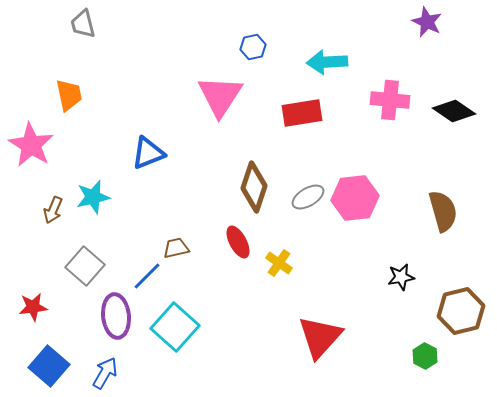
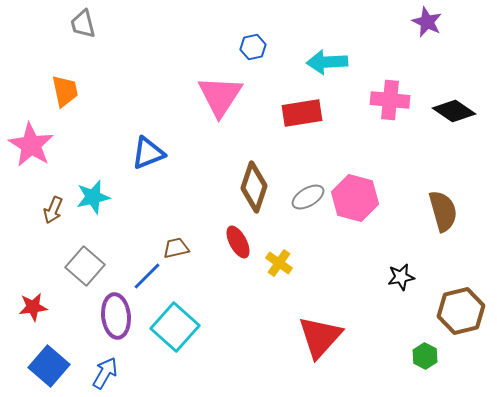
orange trapezoid: moved 4 px left, 4 px up
pink hexagon: rotated 21 degrees clockwise
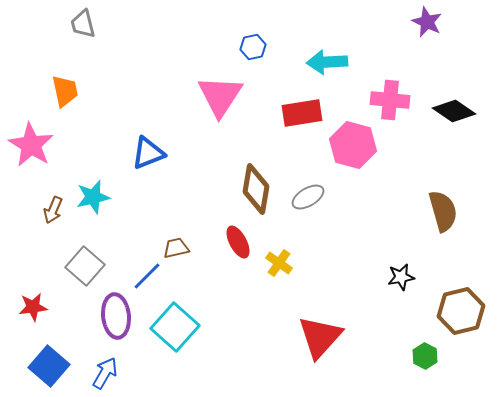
brown diamond: moved 2 px right, 2 px down; rotated 9 degrees counterclockwise
pink hexagon: moved 2 px left, 53 px up
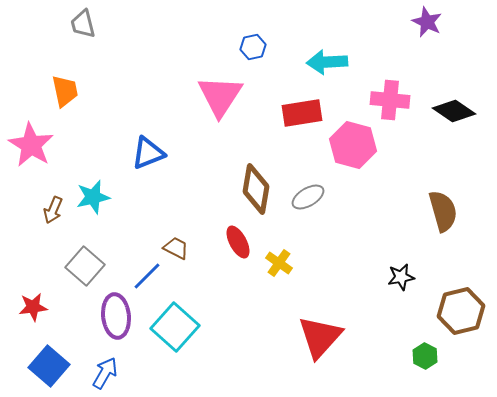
brown trapezoid: rotated 40 degrees clockwise
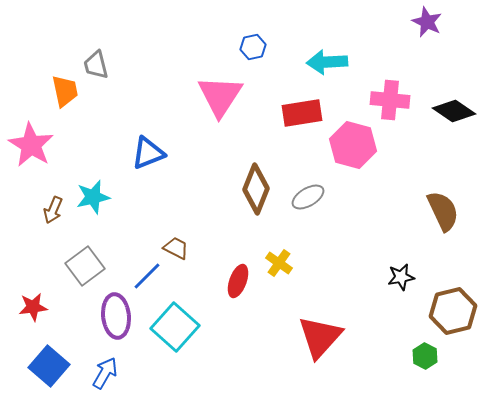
gray trapezoid: moved 13 px right, 41 px down
brown diamond: rotated 12 degrees clockwise
brown semicircle: rotated 9 degrees counterclockwise
red ellipse: moved 39 px down; rotated 48 degrees clockwise
gray square: rotated 12 degrees clockwise
brown hexagon: moved 8 px left
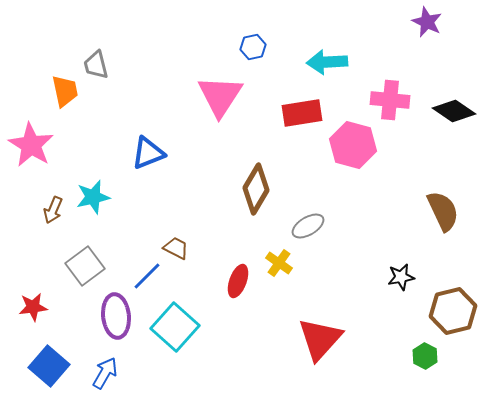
brown diamond: rotated 9 degrees clockwise
gray ellipse: moved 29 px down
red triangle: moved 2 px down
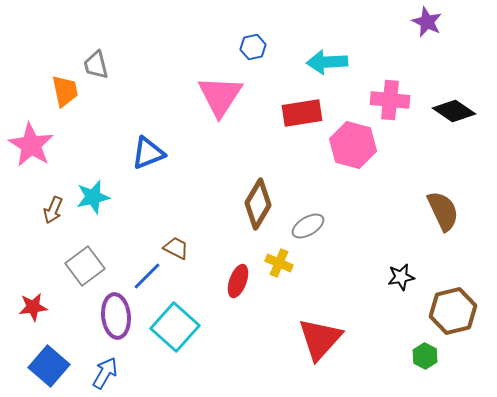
brown diamond: moved 2 px right, 15 px down
yellow cross: rotated 12 degrees counterclockwise
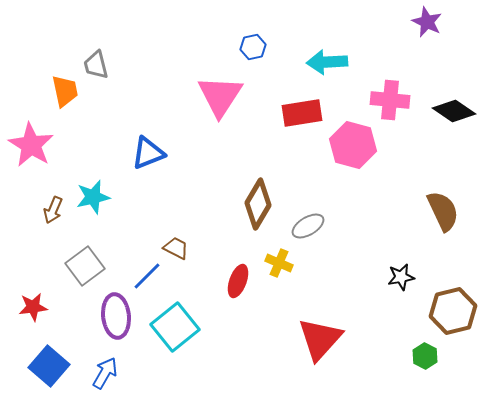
cyan square: rotated 9 degrees clockwise
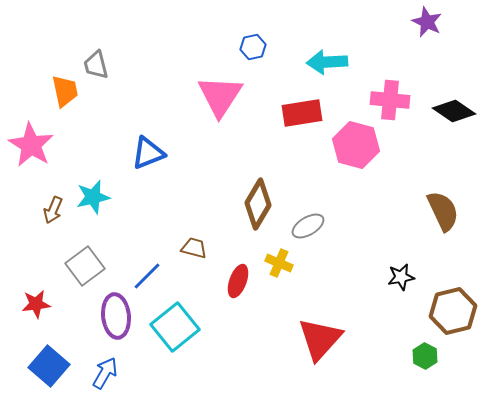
pink hexagon: moved 3 px right
brown trapezoid: moved 18 px right; rotated 12 degrees counterclockwise
red star: moved 3 px right, 3 px up
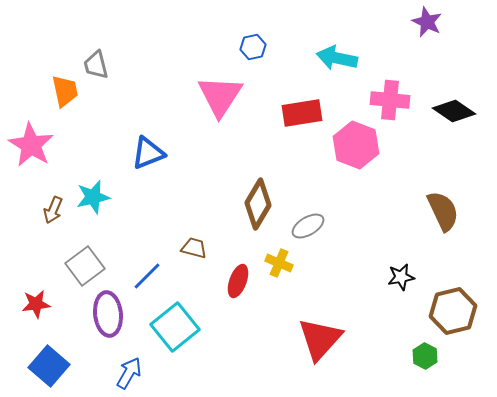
cyan arrow: moved 10 px right, 4 px up; rotated 15 degrees clockwise
pink hexagon: rotated 6 degrees clockwise
purple ellipse: moved 8 px left, 2 px up
blue arrow: moved 24 px right
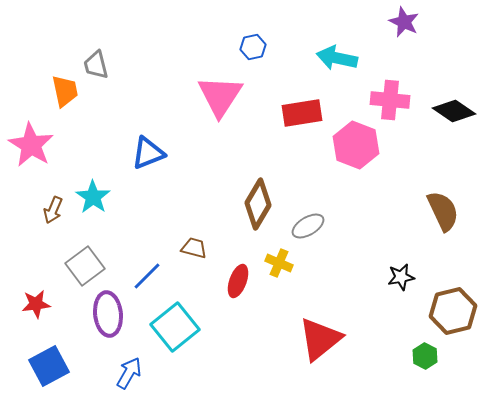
purple star: moved 23 px left
cyan star: rotated 24 degrees counterclockwise
red triangle: rotated 9 degrees clockwise
blue square: rotated 21 degrees clockwise
